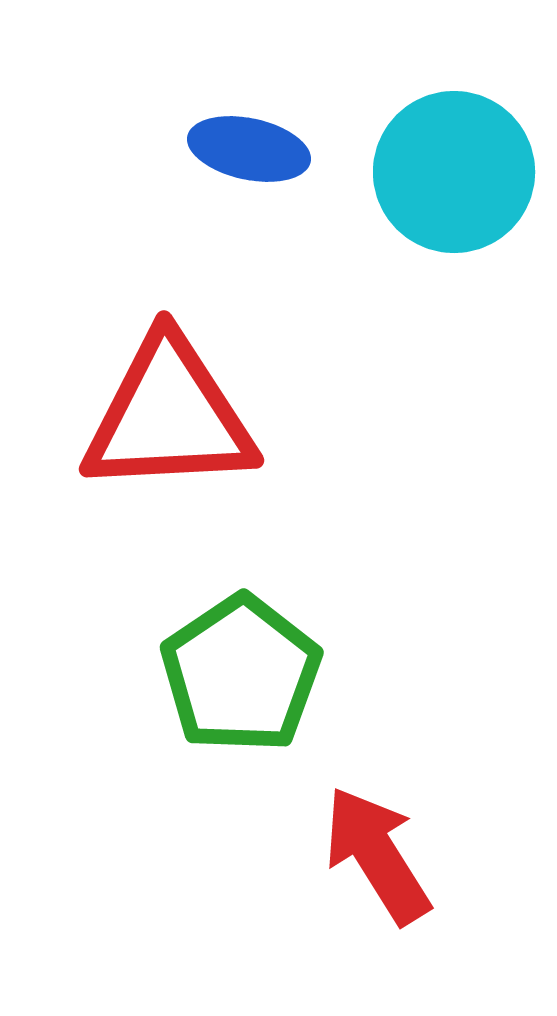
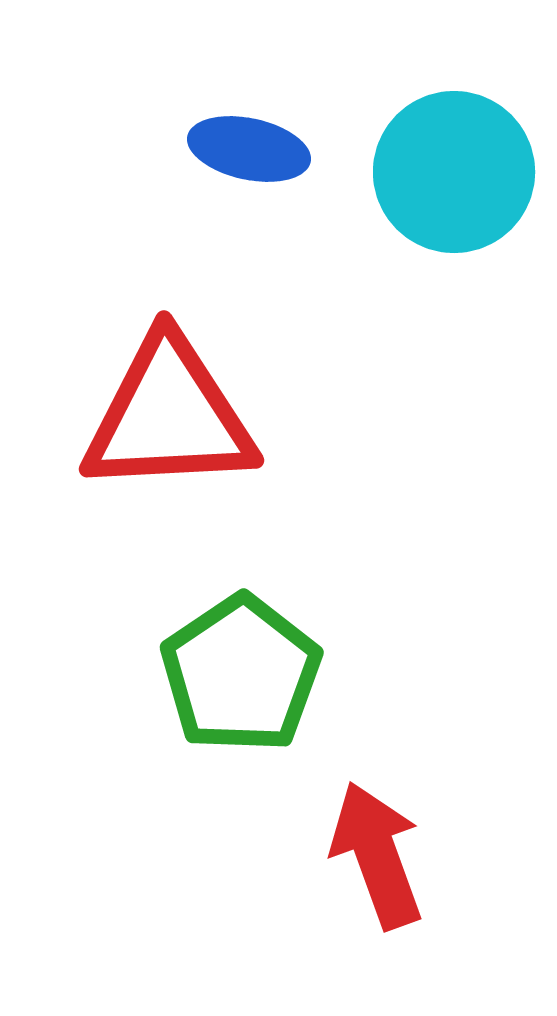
red arrow: rotated 12 degrees clockwise
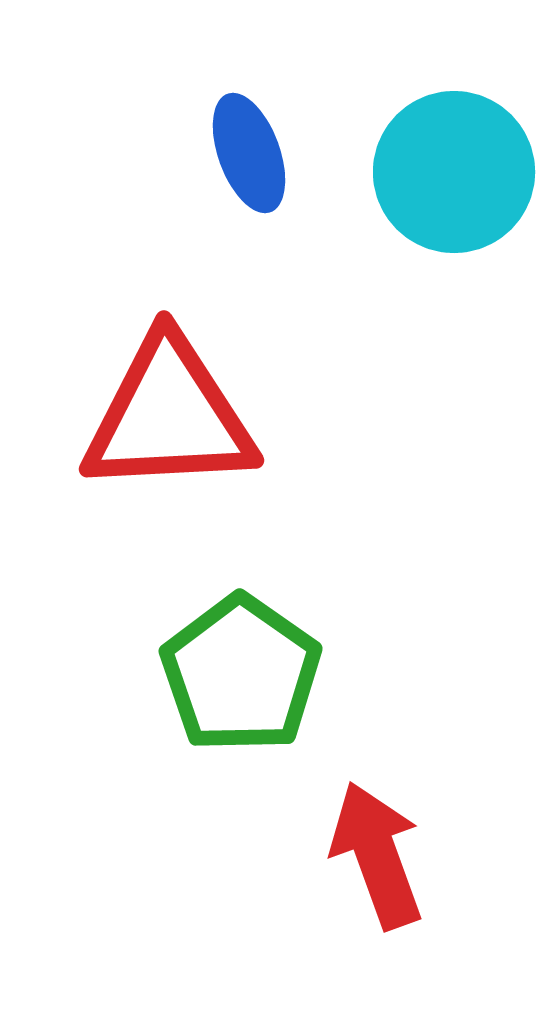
blue ellipse: moved 4 px down; rotated 58 degrees clockwise
green pentagon: rotated 3 degrees counterclockwise
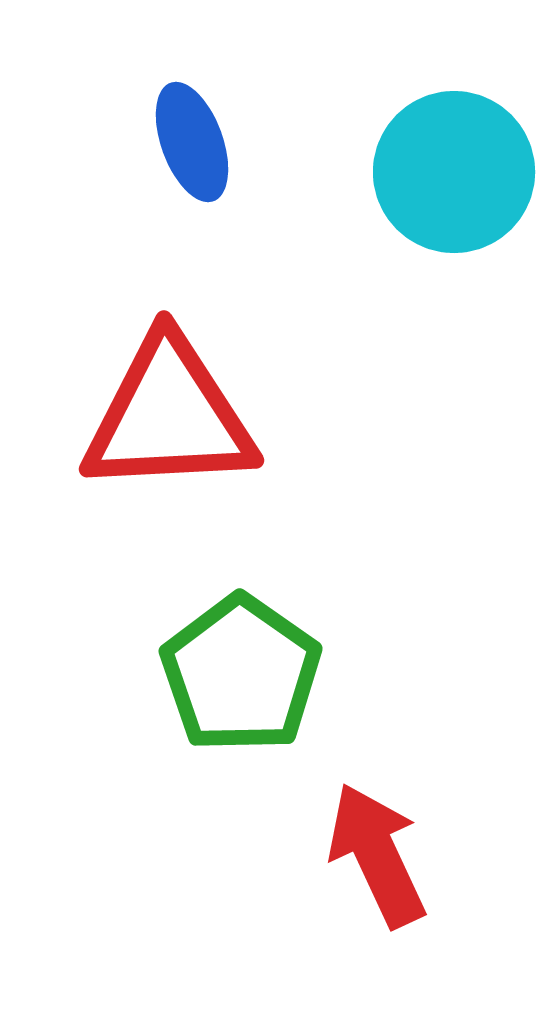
blue ellipse: moved 57 px left, 11 px up
red arrow: rotated 5 degrees counterclockwise
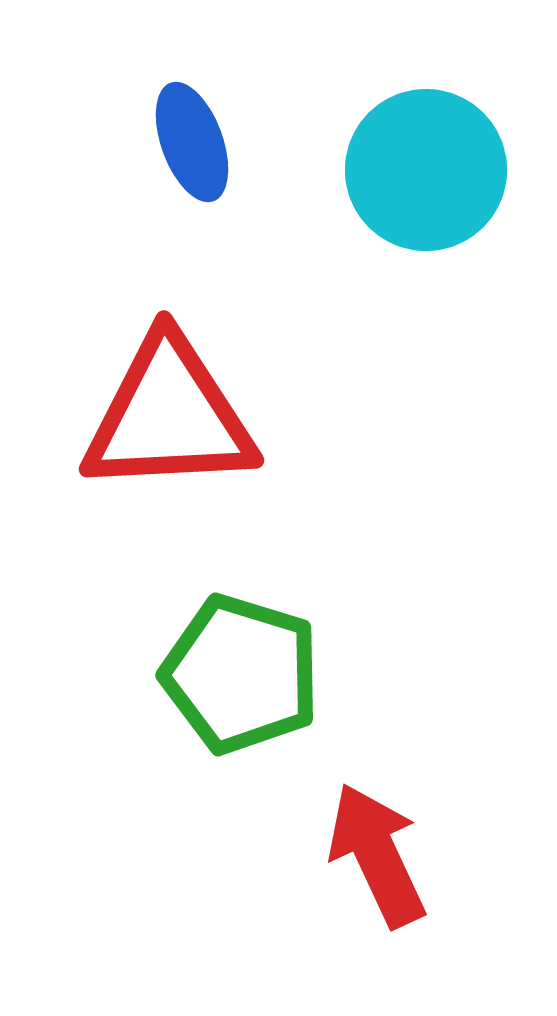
cyan circle: moved 28 px left, 2 px up
green pentagon: rotated 18 degrees counterclockwise
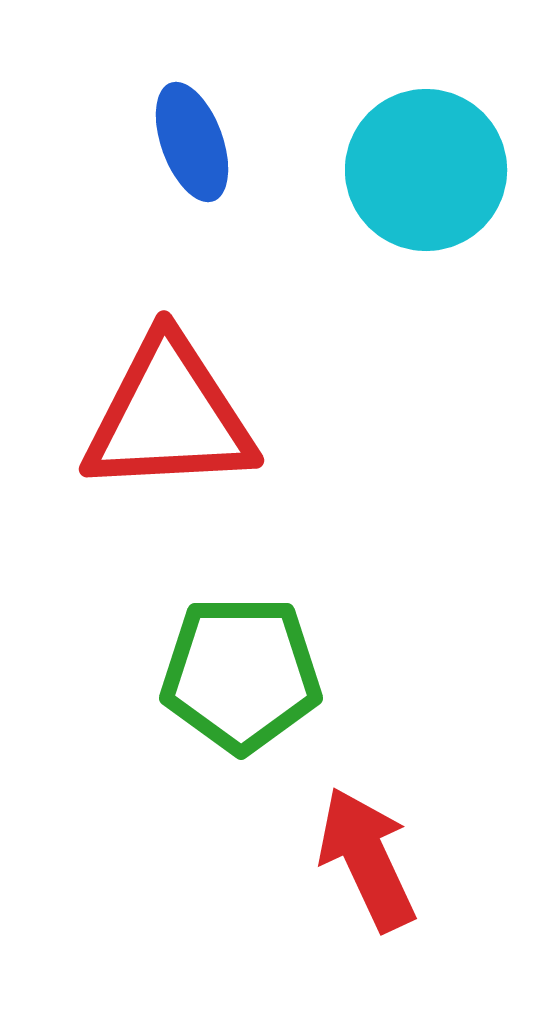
green pentagon: rotated 17 degrees counterclockwise
red arrow: moved 10 px left, 4 px down
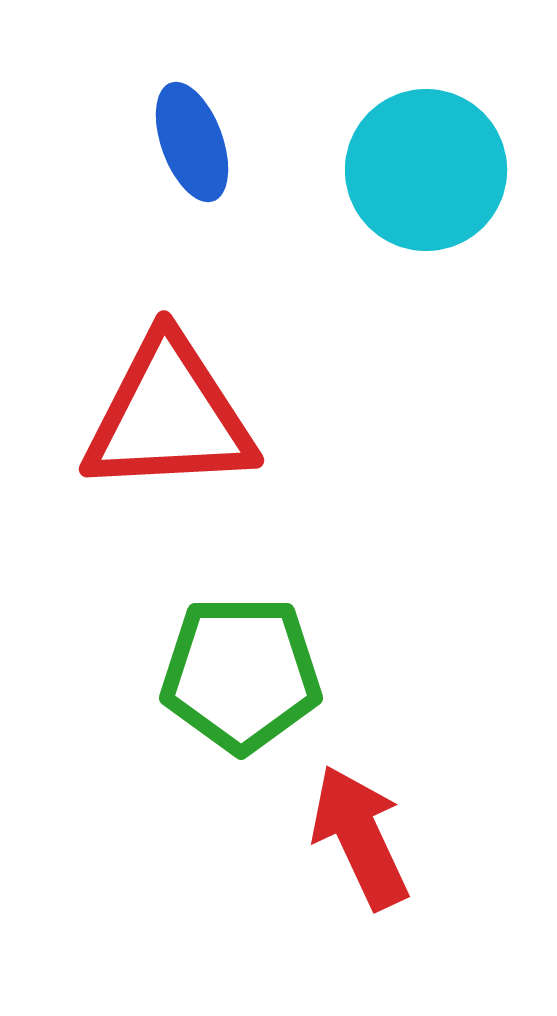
red arrow: moved 7 px left, 22 px up
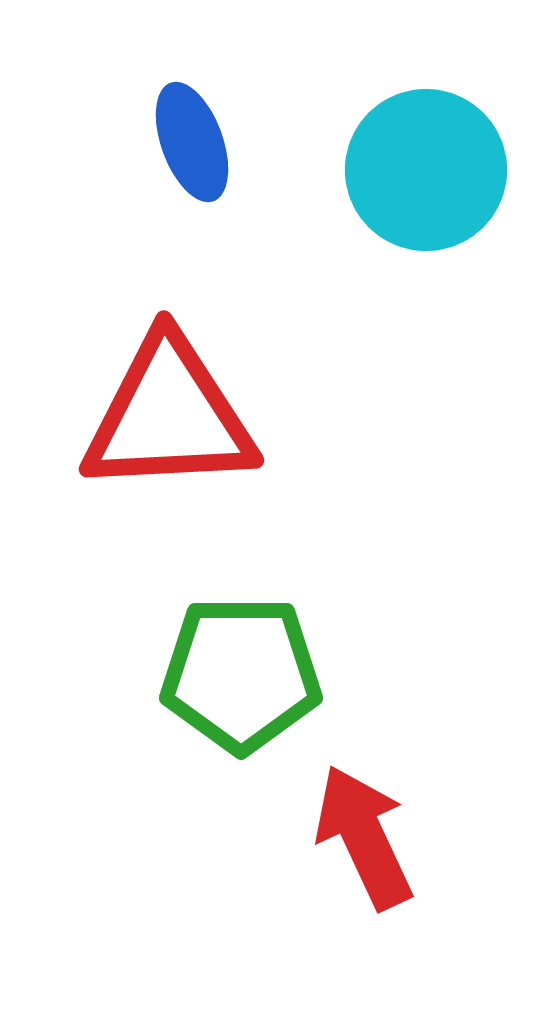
red arrow: moved 4 px right
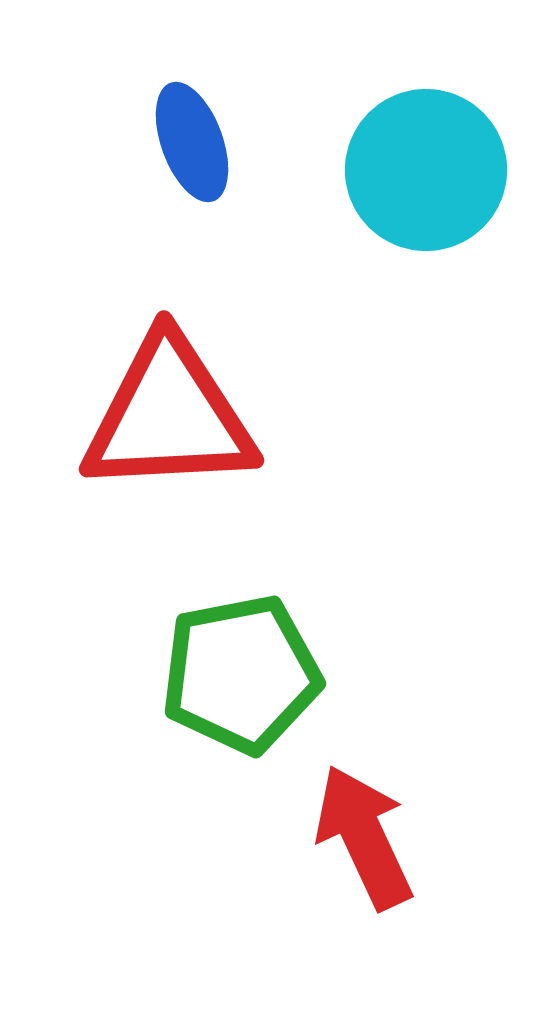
green pentagon: rotated 11 degrees counterclockwise
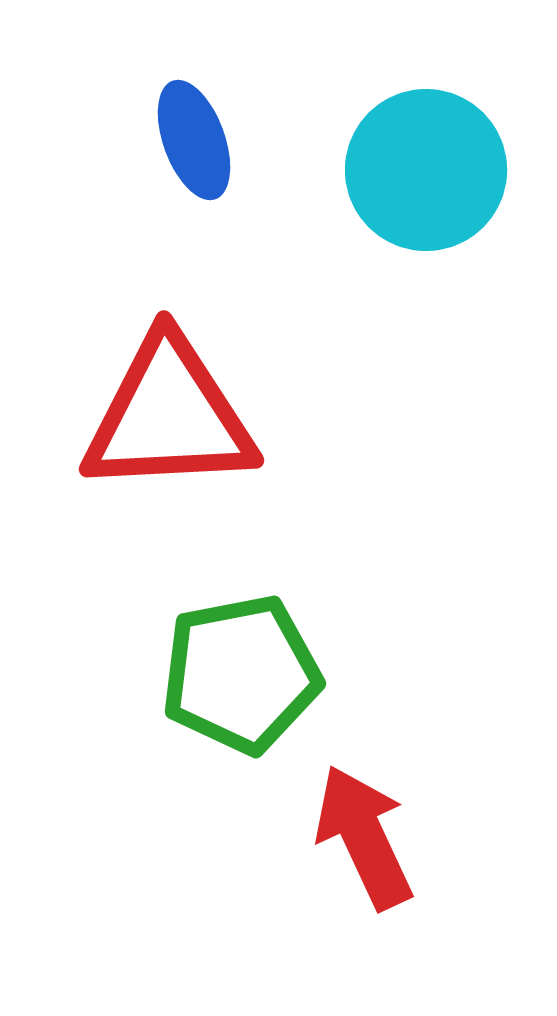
blue ellipse: moved 2 px right, 2 px up
